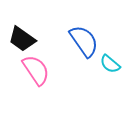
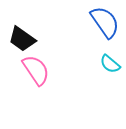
blue semicircle: moved 21 px right, 19 px up
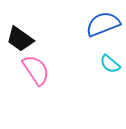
blue semicircle: moved 2 px left, 2 px down; rotated 76 degrees counterclockwise
black trapezoid: moved 2 px left
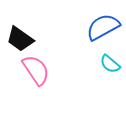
blue semicircle: moved 3 px down; rotated 8 degrees counterclockwise
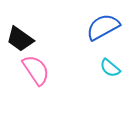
cyan semicircle: moved 4 px down
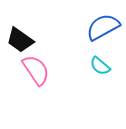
black trapezoid: moved 1 px down
cyan semicircle: moved 10 px left, 2 px up
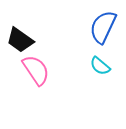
blue semicircle: rotated 36 degrees counterclockwise
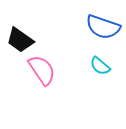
blue semicircle: rotated 96 degrees counterclockwise
pink semicircle: moved 6 px right
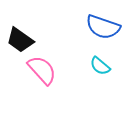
pink semicircle: rotated 8 degrees counterclockwise
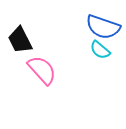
black trapezoid: rotated 28 degrees clockwise
cyan semicircle: moved 16 px up
